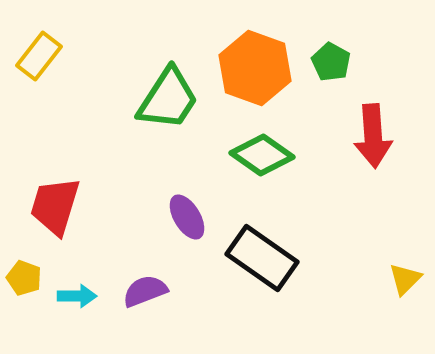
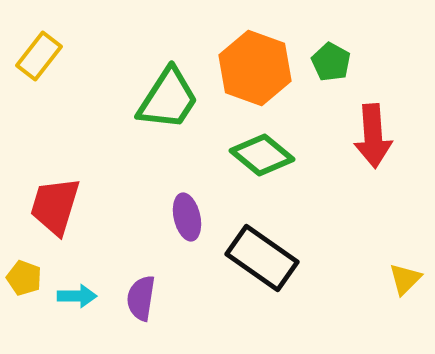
green diamond: rotated 4 degrees clockwise
purple ellipse: rotated 18 degrees clockwise
purple semicircle: moved 4 px left, 7 px down; rotated 60 degrees counterclockwise
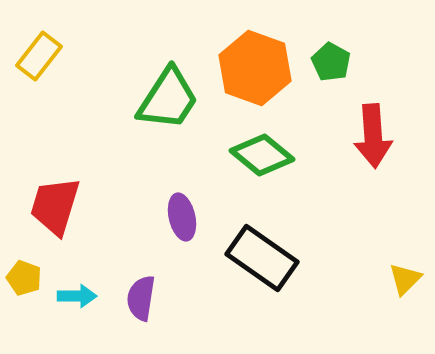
purple ellipse: moved 5 px left
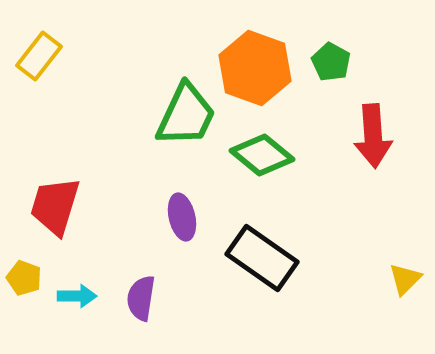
green trapezoid: moved 18 px right, 16 px down; rotated 8 degrees counterclockwise
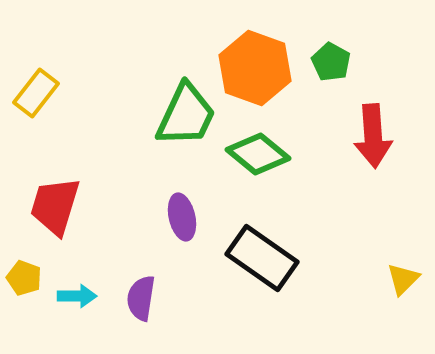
yellow rectangle: moved 3 px left, 37 px down
green diamond: moved 4 px left, 1 px up
yellow triangle: moved 2 px left
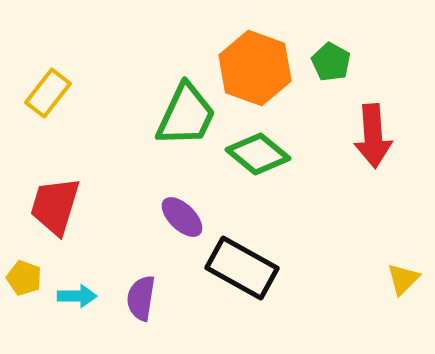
yellow rectangle: moved 12 px right
purple ellipse: rotated 33 degrees counterclockwise
black rectangle: moved 20 px left, 10 px down; rotated 6 degrees counterclockwise
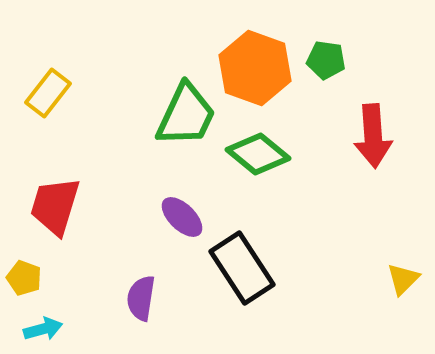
green pentagon: moved 5 px left, 2 px up; rotated 21 degrees counterclockwise
black rectangle: rotated 28 degrees clockwise
cyan arrow: moved 34 px left, 33 px down; rotated 15 degrees counterclockwise
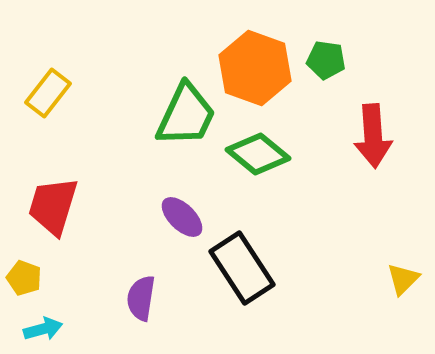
red trapezoid: moved 2 px left
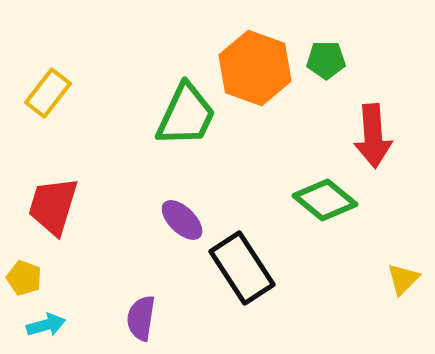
green pentagon: rotated 9 degrees counterclockwise
green diamond: moved 67 px right, 46 px down
purple ellipse: moved 3 px down
purple semicircle: moved 20 px down
cyan arrow: moved 3 px right, 4 px up
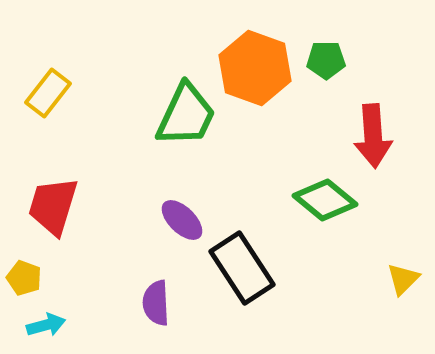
purple semicircle: moved 15 px right, 15 px up; rotated 12 degrees counterclockwise
